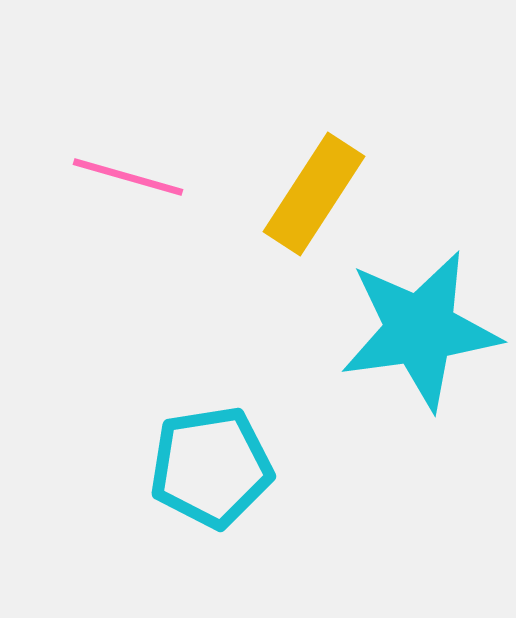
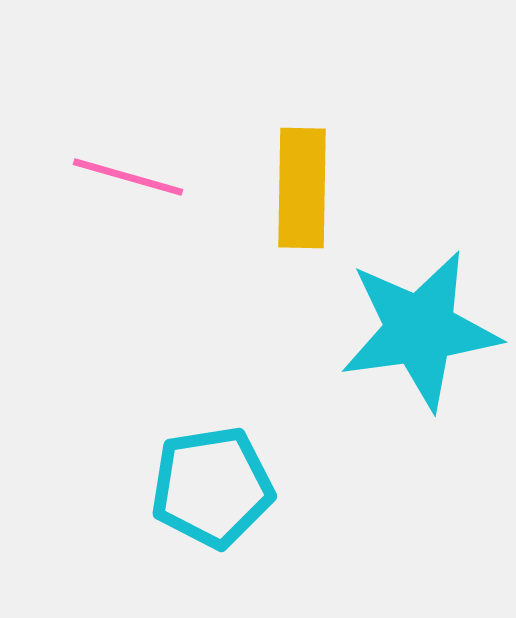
yellow rectangle: moved 12 px left, 6 px up; rotated 32 degrees counterclockwise
cyan pentagon: moved 1 px right, 20 px down
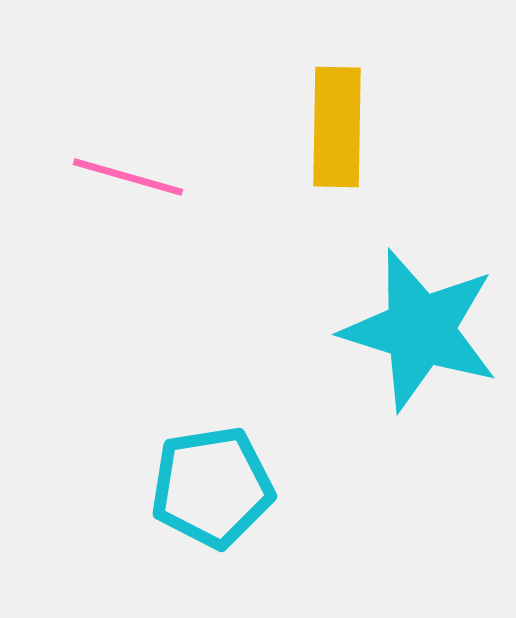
yellow rectangle: moved 35 px right, 61 px up
cyan star: rotated 25 degrees clockwise
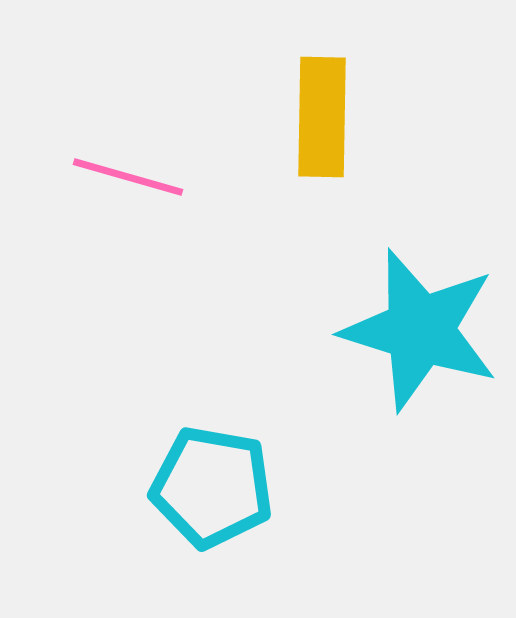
yellow rectangle: moved 15 px left, 10 px up
cyan pentagon: rotated 19 degrees clockwise
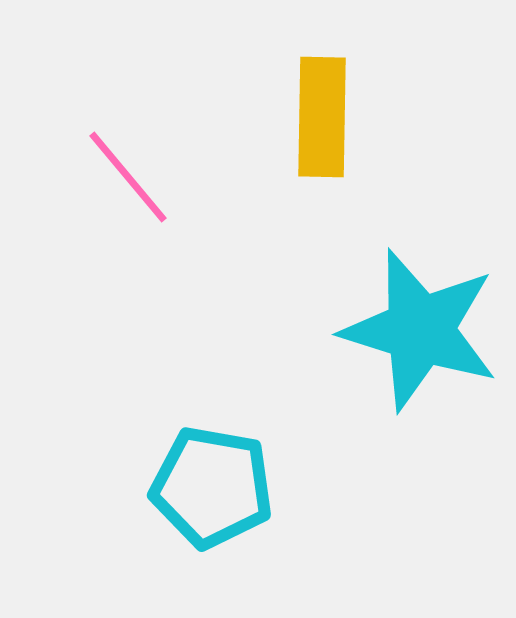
pink line: rotated 34 degrees clockwise
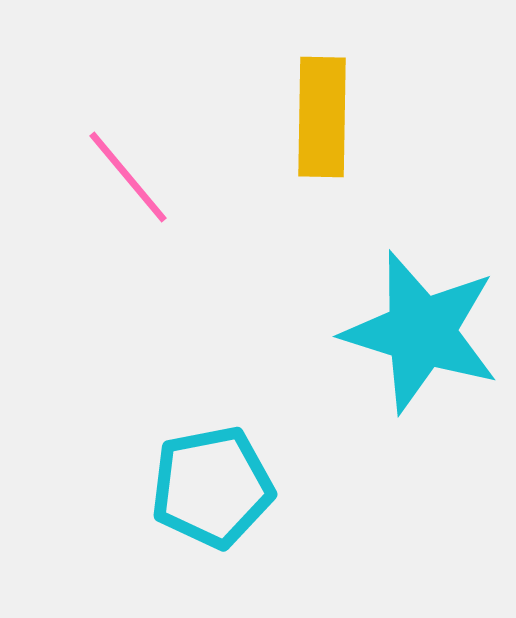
cyan star: moved 1 px right, 2 px down
cyan pentagon: rotated 21 degrees counterclockwise
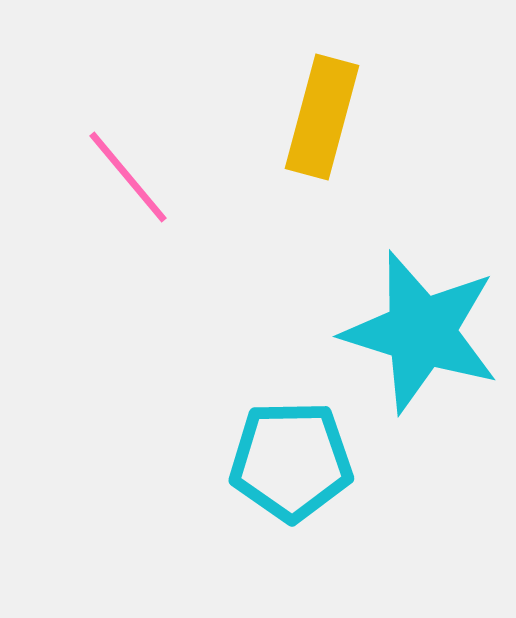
yellow rectangle: rotated 14 degrees clockwise
cyan pentagon: moved 79 px right, 26 px up; rotated 10 degrees clockwise
